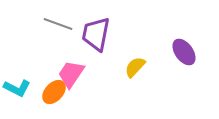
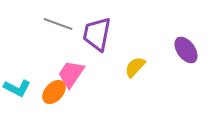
purple trapezoid: moved 1 px right
purple ellipse: moved 2 px right, 2 px up
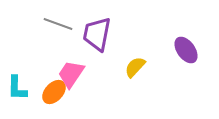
cyan L-shape: rotated 64 degrees clockwise
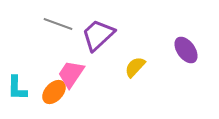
purple trapezoid: moved 1 px right, 1 px down; rotated 36 degrees clockwise
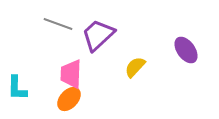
pink trapezoid: rotated 32 degrees counterclockwise
orange ellipse: moved 15 px right, 7 px down
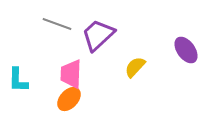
gray line: moved 1 px left
cyan L-shape: moved 1 px right, 8 px up
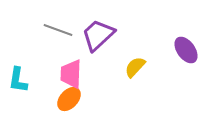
gray line: moved 1 px right, 6 px down
cyan L-shape: rotated 8 degrees clockwise
